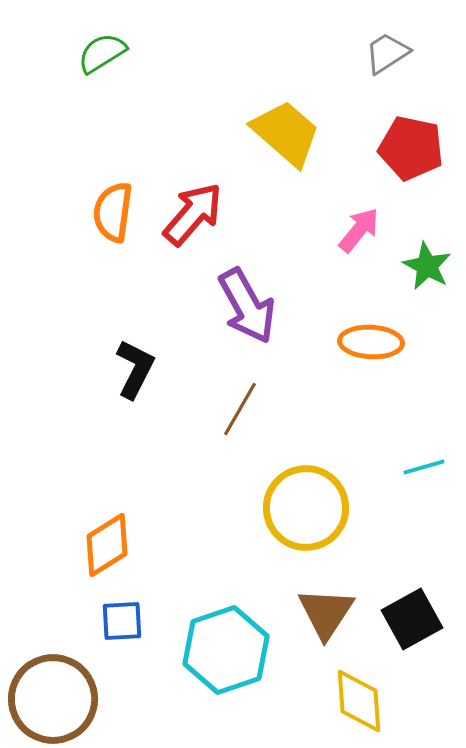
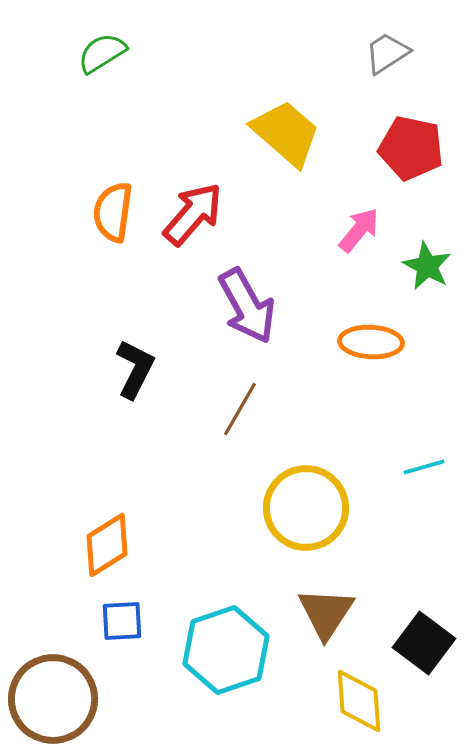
black square: moved 12 px right, 24 px down; rotated 24 degrees counterclockwise
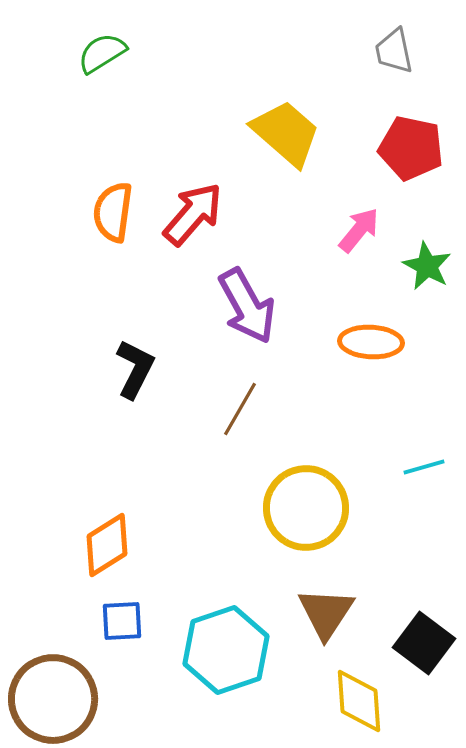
gray trapezoid: moved 7 px right, 2 px up; rotated 69 degrees counterclockwise
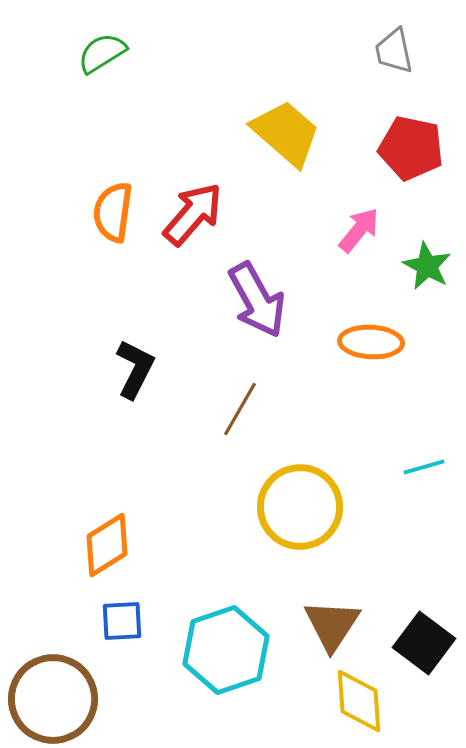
purple arrow: moved 10 px right, 6 px up
yellow circle: moved 6 px left, 1 px up
brown triangle: moved 6 px right, 12 px down
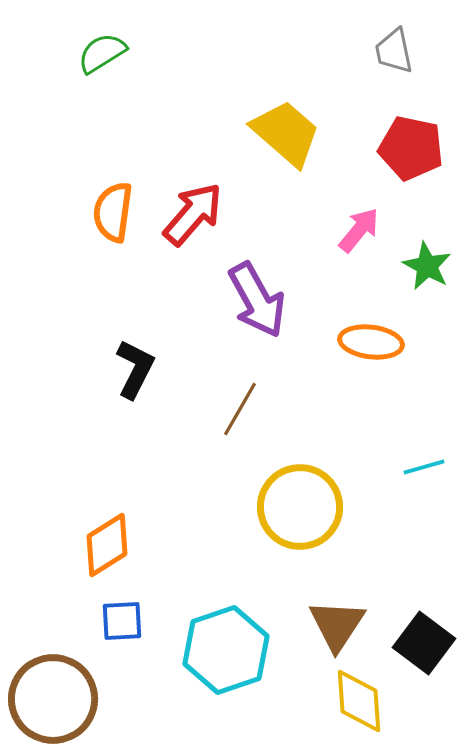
orange ellipse: rotated 4 degrees clockwise
brown triangle: moved 5 px right
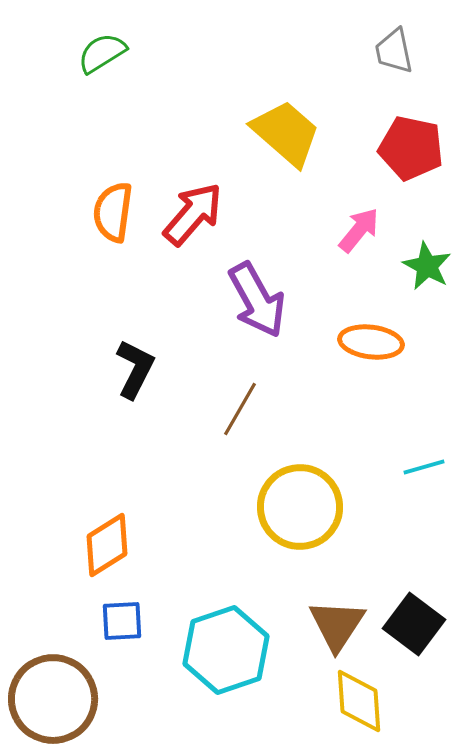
black square: moved 10 px left, 19 px up
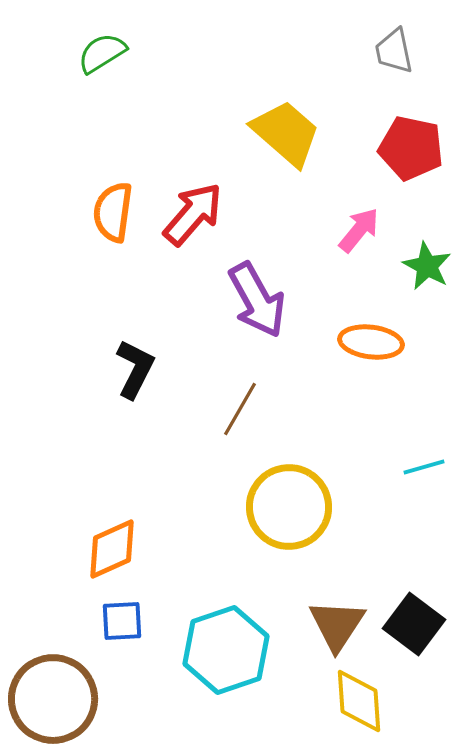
yellow circle: moved 11 px left
orange diamond: moved 5 px right, 4 px down; rotated 8 degrees clockwise
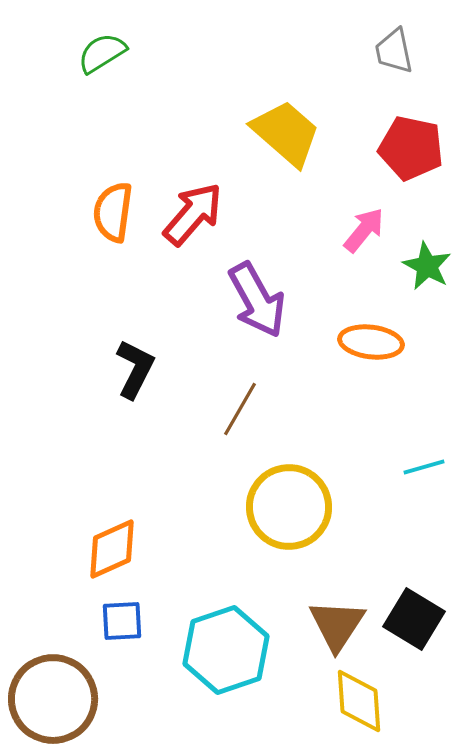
pink arrow: moved 5 px right
black square: moved 5 px up; rotated 6 degrees counterclockwise
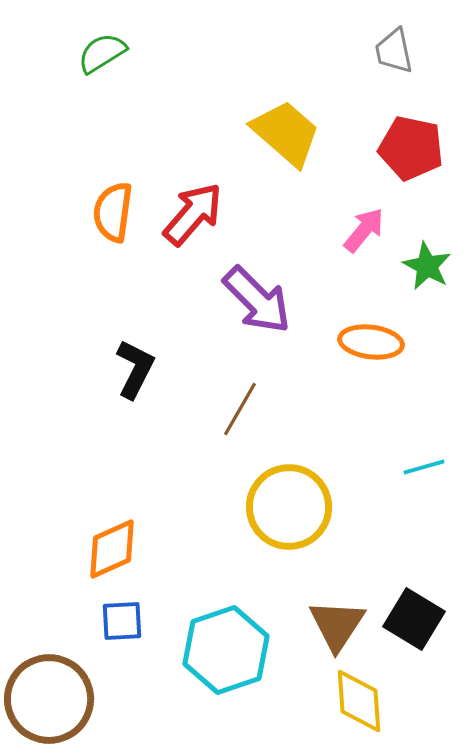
purple arrow: rotated 16 degrees counterclockwise
brown circle: moved 4 px left
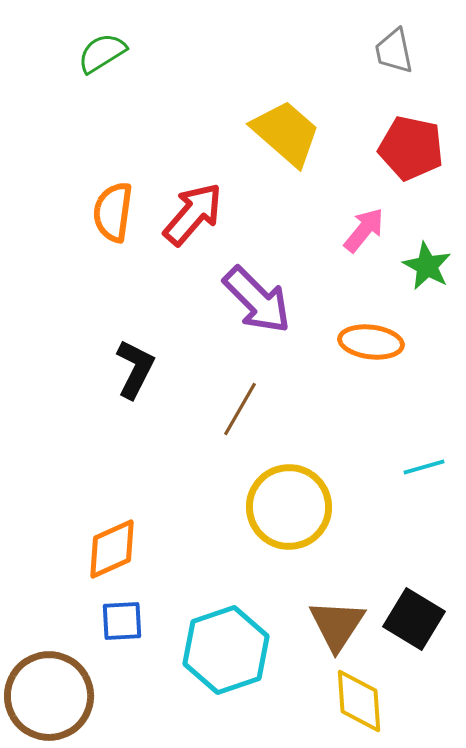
brown circle: moved 3 px up
